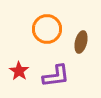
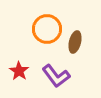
brown ellipse: moved 6 px left
purple L-shape: rotated 60 degrees clockwise
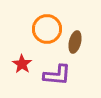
red star: moved 3 px right, 7 px up
purple L-shape: moved 1 px right, 1 px up; rotated 48 degrees counterclockwise
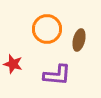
brown ellipse: moved 4 px right, 2 px up
red star: moved 9 px left; rotated 18 degrees counterclockwise
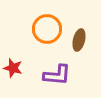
red star: moved 4 px down
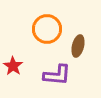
brown ellipse: moved 1 px left, 6 px down
red star: moved 2 px up; rotated 18 degrees clockwise
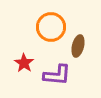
orange circle: moved 4 px right, 2 px up
red star: moved 11 px right, 3 px up
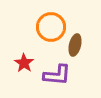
brown ellipse: moved 3 px left, 1 px up
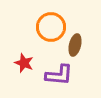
red star: rotated 12 degrees counterclockwise
purple L-shape: moved 2 px right
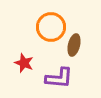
brown ellipse: moved 1 px left
purple L-shape: moved 3 px down
